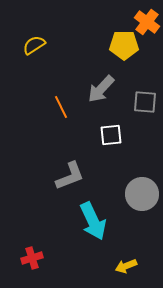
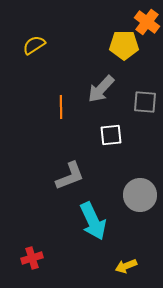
orange line: rotated 25 degrees clockwise
gray circle: moved 2 px left, 1 px down
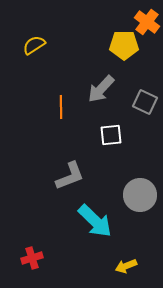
gray square: rotated 20 degrees clockwise
cyan arrow: moved 2 px right; rotated 21 degrees counterclockwise
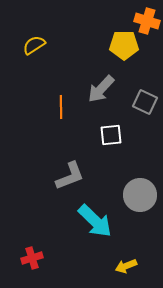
orange cross: moved 1 px up; rotated 20 degrees counterclockwise
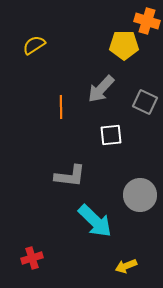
gray L-shape: rotated 28 degrees clockwise
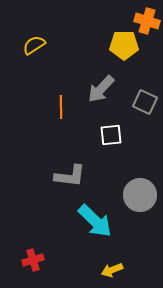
red cross: moved 1 px right, 2 px down
yellow arrow: moved 14 px left, 4 px down
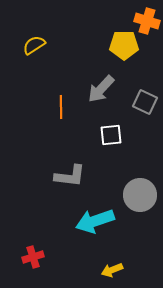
cyan arrow: rotated 117 degrees clockwise
red cross: moved 3 px up
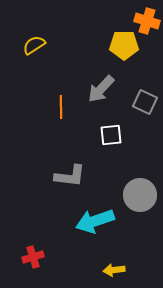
yellow arrow: moved 2 px right; rotated 15 degrees clockwise
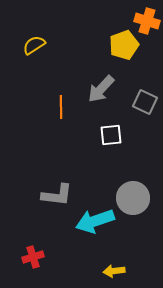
yellow pentagon: rotated 20 degrees counterclockwise
gray L-shape: moved 13 px left, 19 px down
gray circle: moved 7 px left, 3 px down
yellow arrow: moved 1 px down
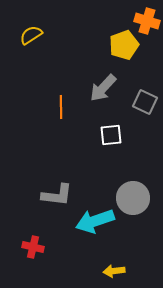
yellow semicircle: moved 3 px left, 10 px up
gray arrow: moved 2 px right, 1 px up
red cross: moved 10 px up; rotated 30 degrees clockwise
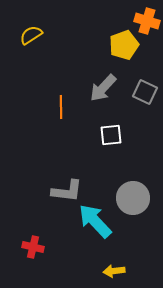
gray square: moved 10 px up
gray L-shape: moved 10 px right, 4 px up
cyan arrow: rotated 66 degrees clockwise
